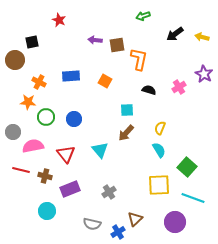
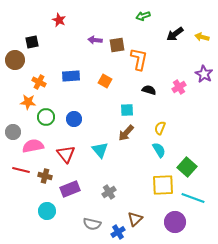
yellow square: moved 4 px right
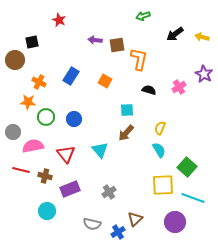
blue rectangle: rotated 54 degrees counterclockwise
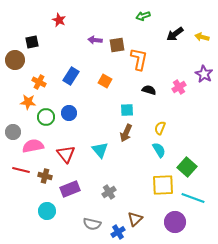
blue circle: moved 5 px left, 6 px up
brown arrow: rotated 18 degrees counterclockwise
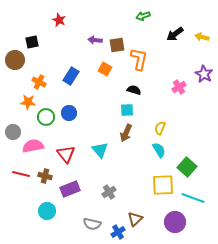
orange square: moved 12 px up
black semicircle: moved 15 px left
red line: moved 4 px down
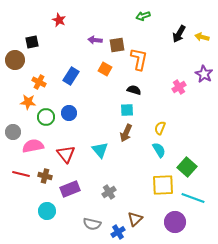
black arrow: moved 4 px right; rotated 24 degrees counterclockwise
